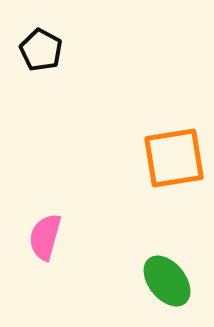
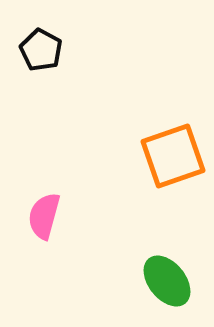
orange square: moved 1 px left, 2 px up; rotated 10 degrees counterclockwise
pink semicircle: moved 1 px left, 21 px up
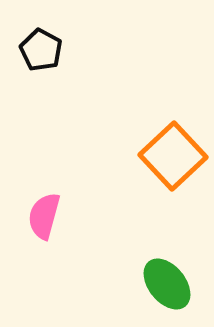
orange square: rotated 24 degrees counterclockwise
green ellipse: moved 3 px down
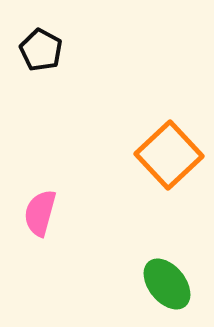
orange square: moved 4 px left, 1 px up
pink semicircle: moved 4 px left, 3 px up
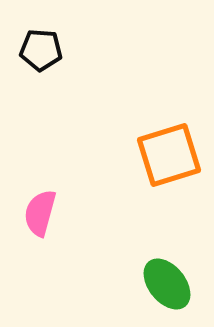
black pentagon: rotated 24 degrees counterclockwise
orange square: rotated 26 degrees clockwise
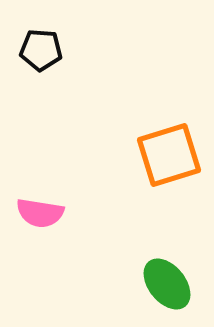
pink semicircle: rotated 96 degrees counterclockwise
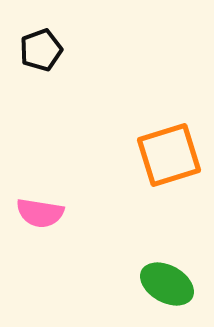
black pentagon: rotated 24 degrees counterclockwise
green ellipse: rotated 22 degrees counterclockwise
